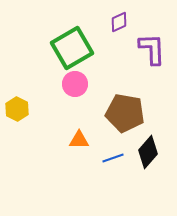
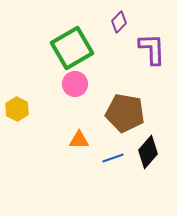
purple diamond: rotated 20 degrees counterclockwise
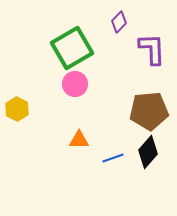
brown pentagon: moved 24 px right, 2 px up; rotated 15 degrees counterclockwise
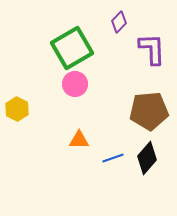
black diamond: moved 1 px left, 6 px down
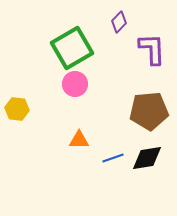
yellow hexagon: rotated 20 degrees counterclockwise
black diamond: rotated 40 degrees clockwise
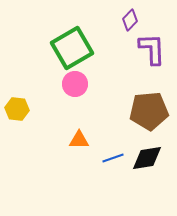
purple diamond: moved 11 px right, 2 px up
